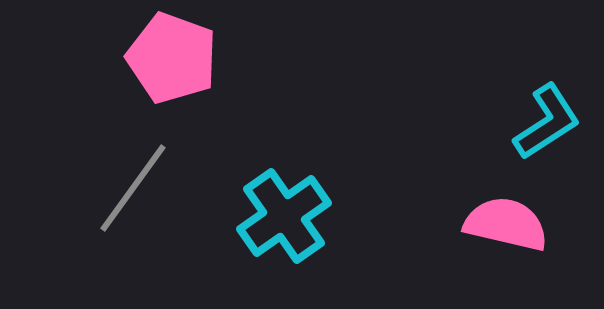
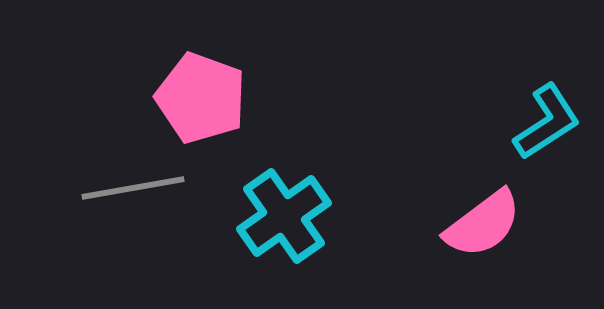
pink pentagon: moved 29 px right, 40 px down
gray line: rotated 44 degrees clockwise
pink semicircle: moved 23 px left; rotated 130 degrees clockwise
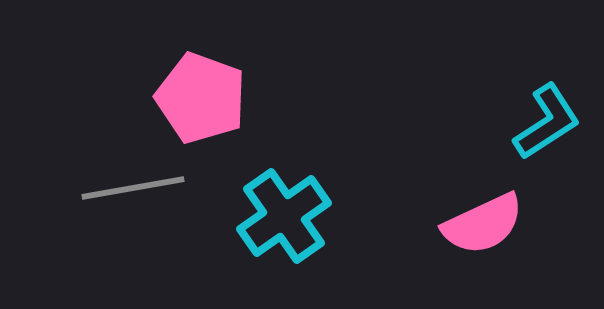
pink semicircle: rotated 12 degrees clockwise
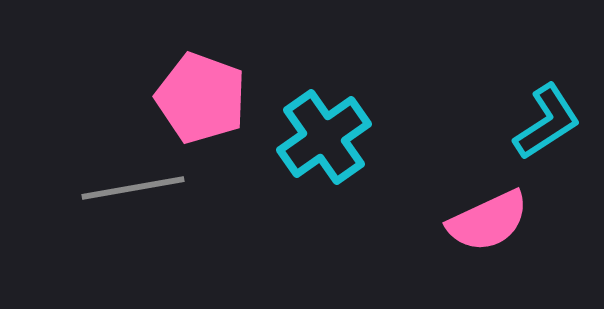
cyan cross: moved 40 px right, 79 px up
pink semicircle: moved 5 px right, 3 px up
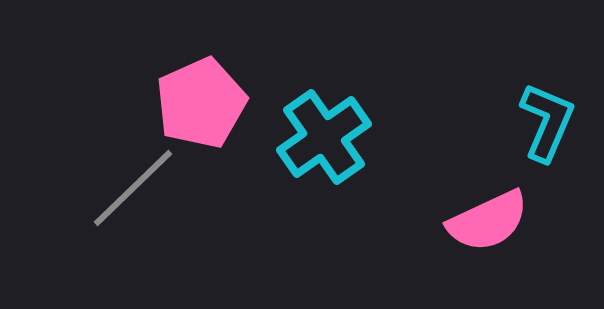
pink pentagon: moved 5 px down; rotated 28 degrees clockwise
cyan L-shape: rotated 34 degrees counterclockwise
gray line: rotated 34 degrees counterclockwise
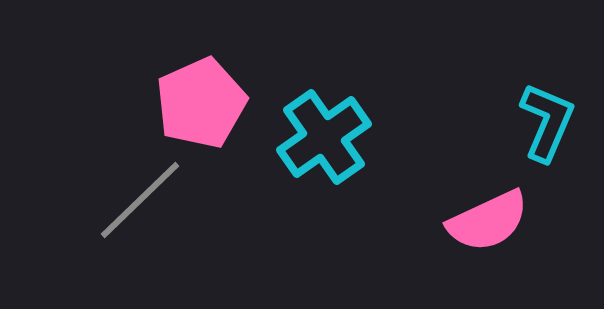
gray line: moved 7 px right, 12 px down
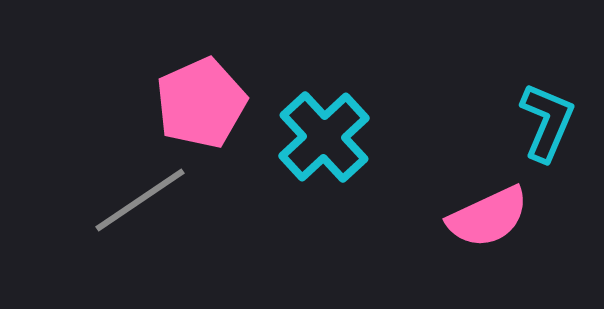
cyan cross: rotated 8 degrees counterclockwise
gray line: rotated 10 degrees clockwise
pink semicircle: moved 4 px up
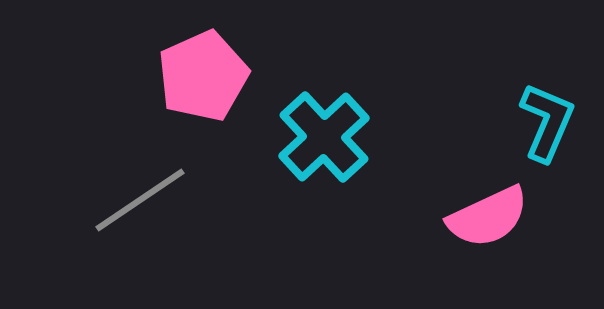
pink pentagon: moved 2 px right, 27 px up
